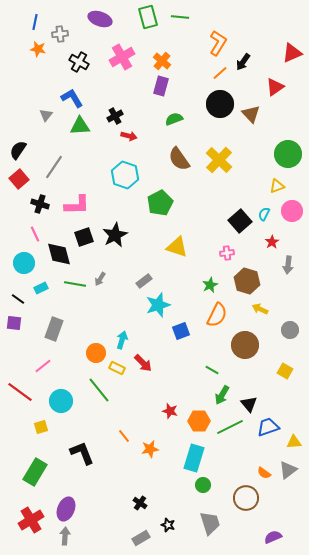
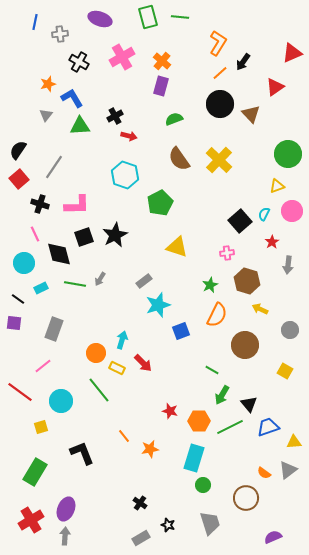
orange star at (38, 49): moved 10 px right, 35 px down; rotated 28 degrees counterclockwise
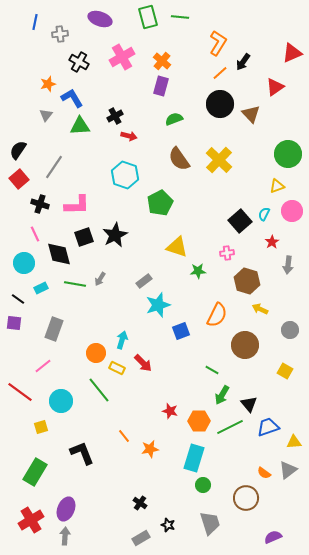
green star at (210, 285): moved 12 px left, 14 px up; rotated 21 degrees clockwise
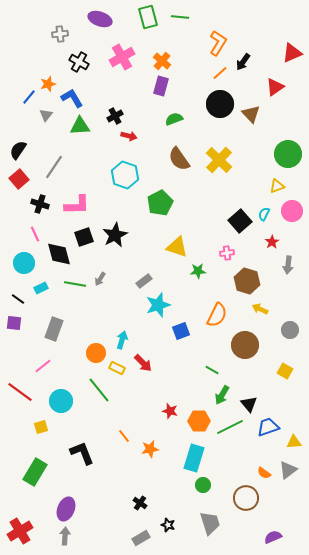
blue line at (35, 22): moved 6 px left, 75 px down; rotated 28 degrees clockwise
red cross at (31, 520): moved 11 px left, 11 px down
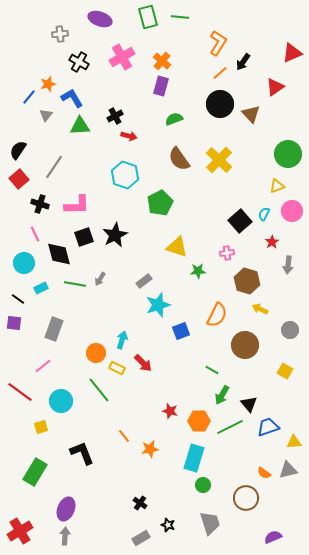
gray triangle at (288, 470): rotated 24 degrees clockwise
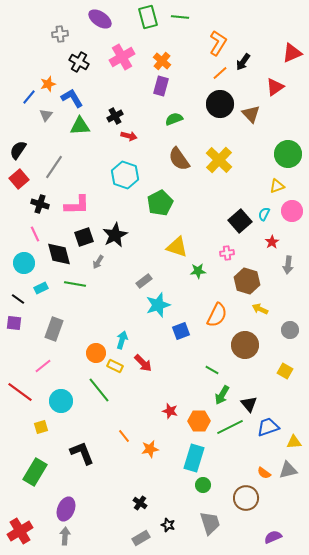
purple ellipse at (100, 19): rotated 15 degrees clockwise
gray arrow at (100, 279): moved 2 px left, 17 px up
yellow rectangle at (117, 368): moved 2 px left, 2 px up
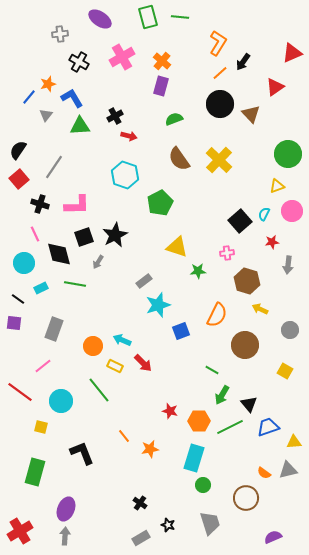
red star at (272, 242): rotated 24 degrees clockwise
cyan arrow at (122, 340): rotated 84 degrees counterclockwise
orange circle at (96, 353): moved 3 px left, 7 px up
yellow square at (41, 427): rotated 32 degrees clockwise
green rectangle at (35, 472): rotated 16 degrees counterclockwise
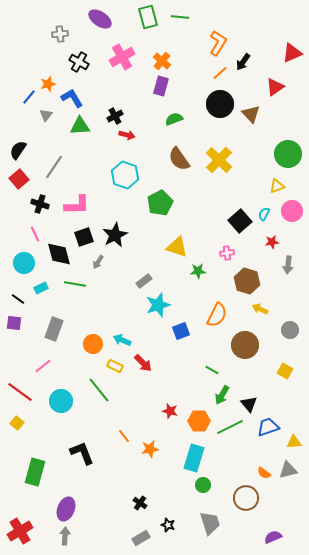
red arrow at (129, 136): moved 2 px left, 1 px up
orange circle at (93, 346): moved 2 px up
yellow square at (41, 427): moved 24 px left, 4 px up; rotated 24 degrees clockwise
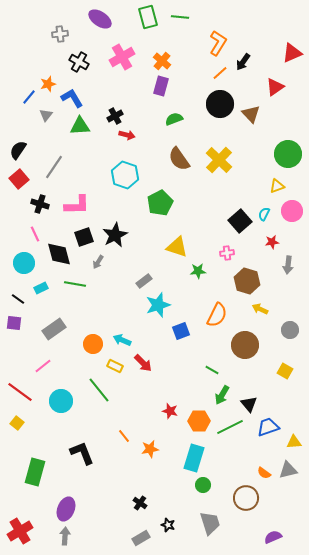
gray rectangle at (54, 329): rotated 35 degrees clockwise
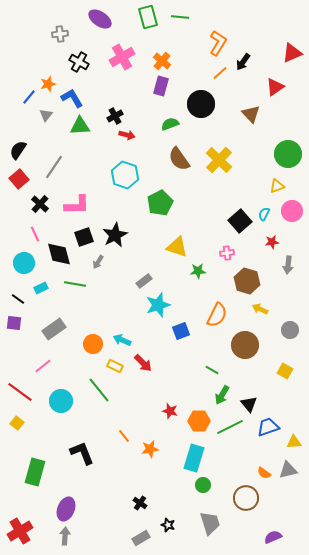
black circle at (220, 104): moved 19 px left
green semicircle at (174, 119): moved 4 px left, 5 px down
black cross at (40, 204): rotated 24 degrees clockwise
